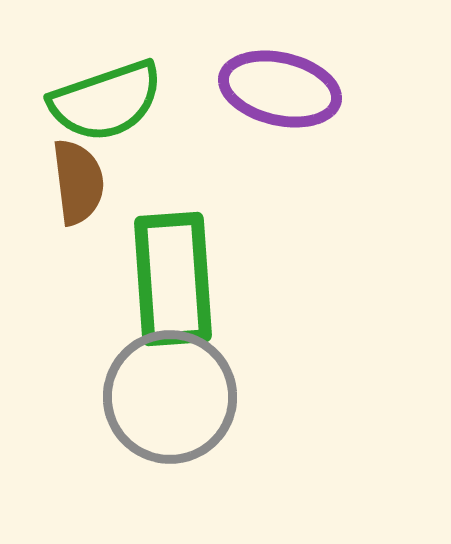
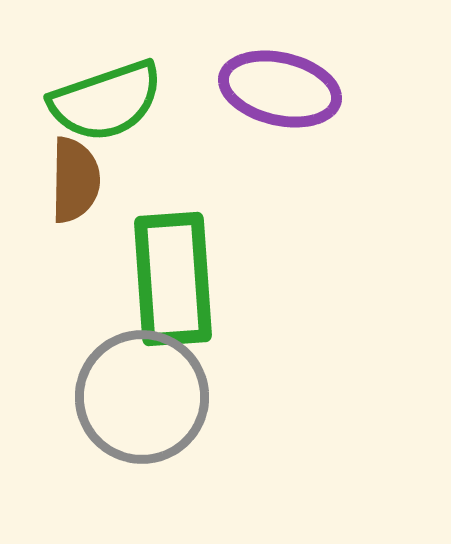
brown semicircle: moved 3 px left, 2 px up; rotated 8 degrees clockwise
gray circle: moved 28 px left
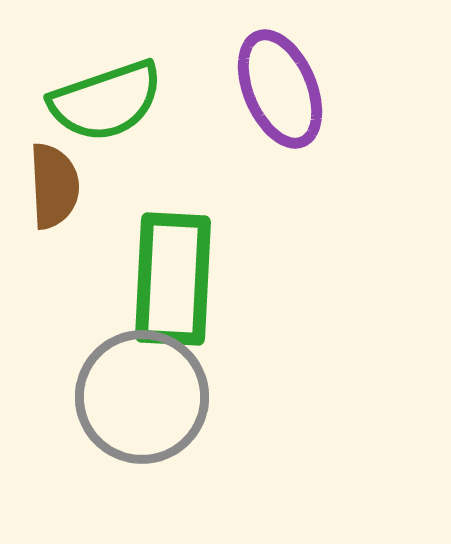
purple ellipse: rotated 54 degrees clockwise
brown semicircle: moved 21 px left, 6 px down; rotated 4 degrees counterclockwise
green rectangle: rotated 7 degrees clockwise
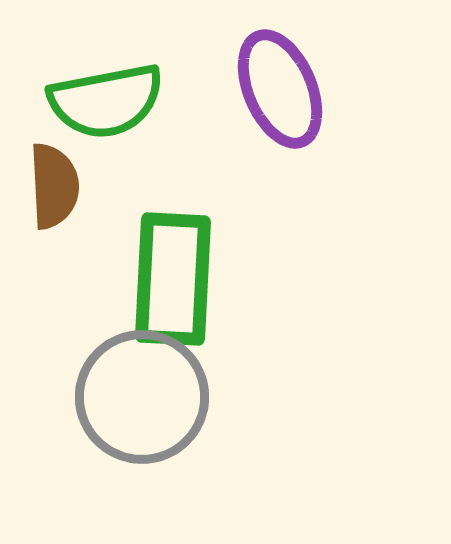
green semicircle: rotated 8 degrees clockwise
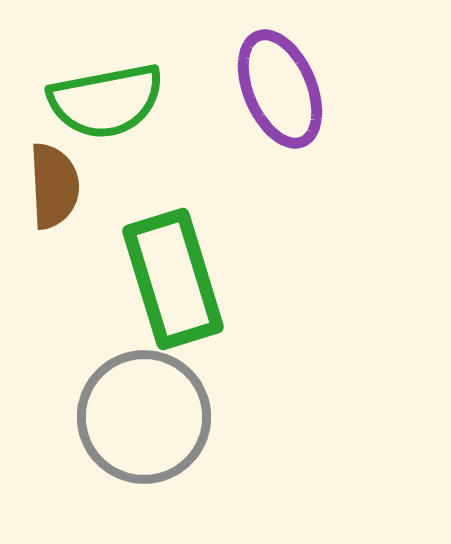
green rectangle: rotated 20 degrees counterclockwise
gray circle: moved 2 px right, 20 px down
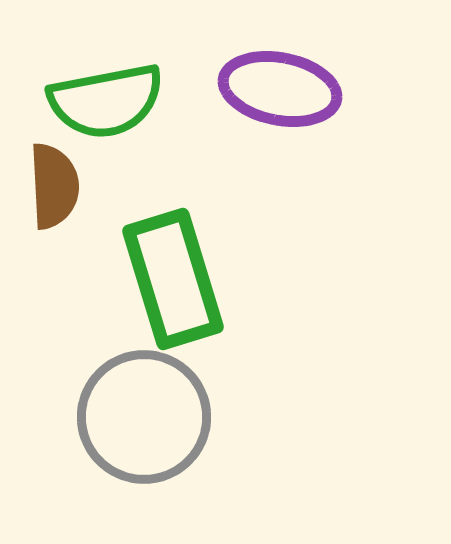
purple ellipse: rotated 56 degrees counterclockwise
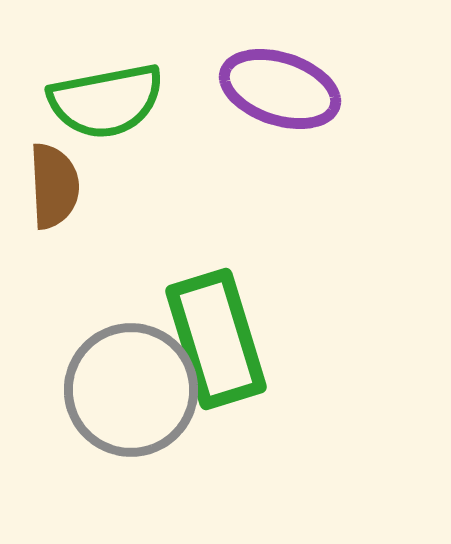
purple ellipse: rotated 7 degrees clockwise
green rectangle: moved 43 px right, 60 px down
gray circle: moved 13 px left, 27 px up
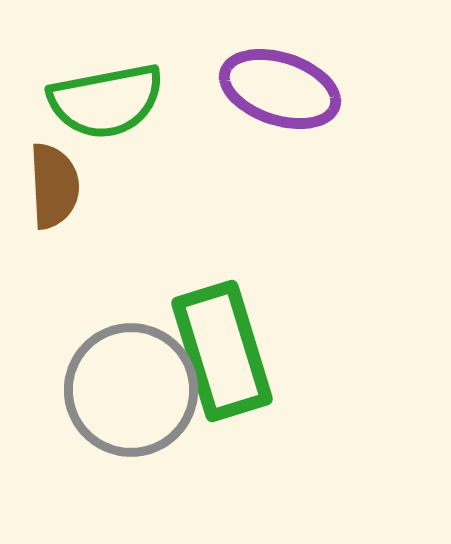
green rectangle: moved 6 px right, 12 px down
